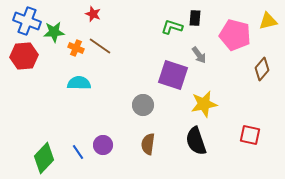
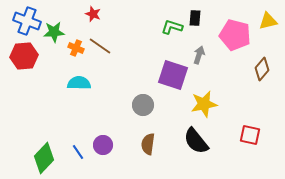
gray arrow: rotated 126 degrees counterclockwise
black semicircle: rotated 20 degrees counterclockwise
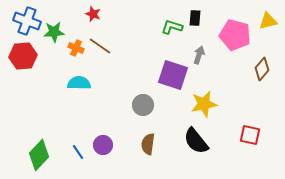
red hexagon: moved 1 px left
green diamond: moved 5 px left, 3 px up
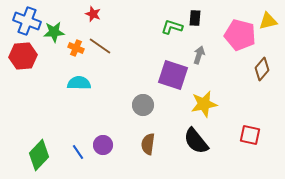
pink pentagon: moved 5 px right
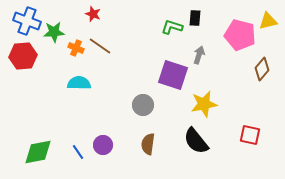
green diamond: moved 1 px left, 3 px up; rotated 36 degrees clockwise
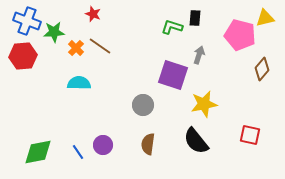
yellow triangle: moved 3 px left, 3 px up
orange cross: rotated 21 degrees clockwise
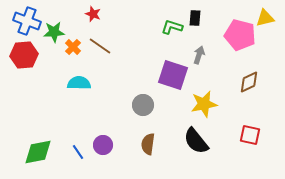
orange cross: moved 3 px left, 1 px up
red hexagon: moved 1 px right, 1 px up
brown diamond: moved 13 px left, 13 px down; rotated 25 degrees clockwise
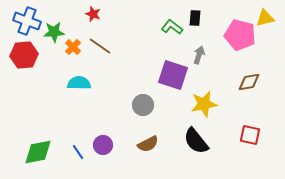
green L-shape: rotated 20 degrees clockwise
brown diamond: rotated 15 degrees clockwise
brown semicircle: rotated 125 degrees counterclockwise
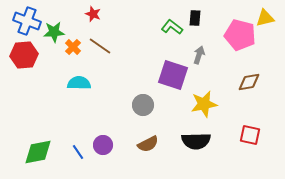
black semicircle: rotated 52 degrees counterclockwise
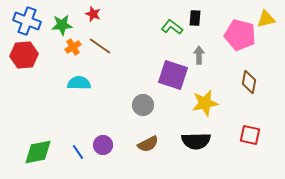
yellow triangle: moved 1 px right, 1 px down
green star: moved 8 px right, 7 px up
orange cross: rotated 14 degrees clockwise
gray arrow: rotated 18 degrees counterclockwise
brown diamond: rotated 70 degrees counterclockwise
yellow star: moved 1 px right, 1 px up
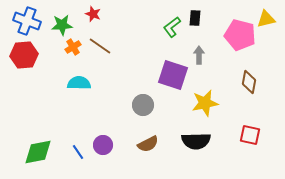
green L-shape: rotated 75 degrees counterclockwise
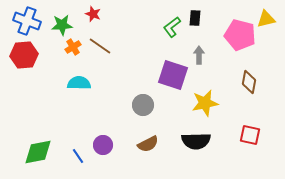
blue line: moved 4 px down
